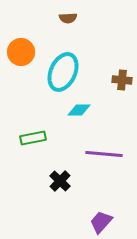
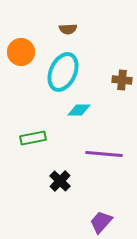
brown semicircle: moved 11 px down
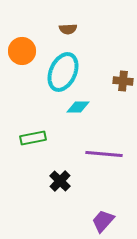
orange circle: moved 1 px right, 1 px up
brown cross: moved 1 px right, 1 px down
cyan diamond: moved 1 px left, 3 px up
purple trapezoid: moved 2 px right, 1 px up
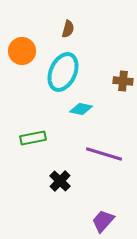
brown semicircle: rotated 72 degrees counterclockwise
cyan diamond: moved 3 px right, 2 px down; rotated 10 degrees clockwise
purple line: rotated 12 degrees clockwise
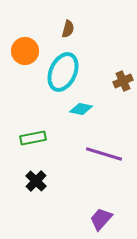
orange circle: moved 3 px right
brown cross: rotated 30 degrees counterclockwise
black cross: moved 24 px left
purple trapezoid: moved 2 px left, 2 px up
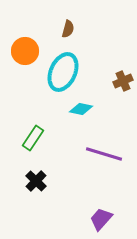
green rectangle: rotated 45 degrees counterclockwise
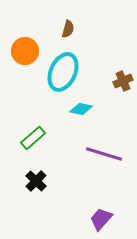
green rectangle: rotated 15 degrees clockwise
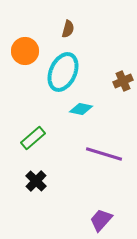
purple trapezoid: moved 1 px down
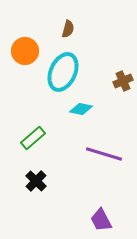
purple trapezoid: rotated 70 degrees counterclockwise
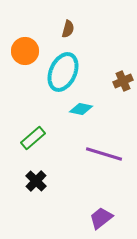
purple trapezoid: moved 2 px up; rotated 80 degrees clockwise
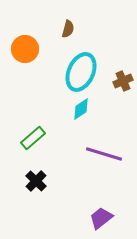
orange circle: moved 2 px up
cyan ellipse: moved 18 px right
cyan diamond: rotated 45 degrees counterclockwise
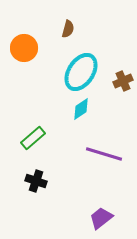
orange circle: moved 1 px left, 1 px up
cyan ellipse: rotated 9 degrees clockwise
black cross: rotated 25 degrees counterclockwise
